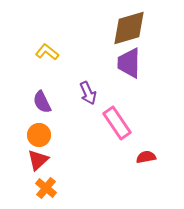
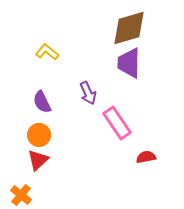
orange cross: moved 25 px left, 7 px down
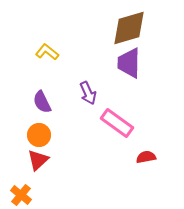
pink rectangle: rotated 20 degrees counterclockwise
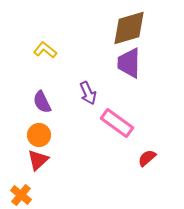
yellow L-shape: moved 2 px left, 2 px up
red semicircle: moved 1 px right, 1 px down; rotated 30 degrees counterclockwise
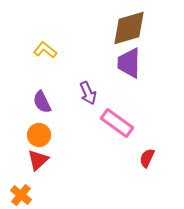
red semicircle: rotated 24 degrees counterclockwise
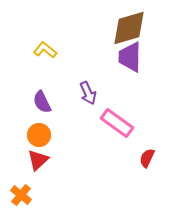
purple trapezoid: moved 1 px right, 6 px up
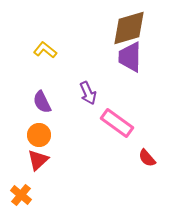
red semicircle: rotated 66 degrees counterclockwise
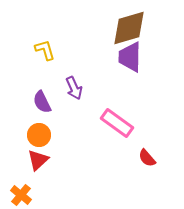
yellow L-shape: rotated 35 degrees clockwise
purple arrow: moved 14 px left, 5 px up
